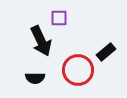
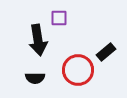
black arrow: moved 3 px left, 1 px up; rotated 16 degrees clockwise
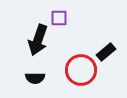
black arrow: rotated 28 degrees clockwise
red circle: moved 3 px right
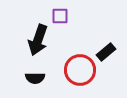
purple square: moved 1 px right, 2 px up
red circle: moved 1 px left
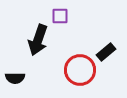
black semicircle: moved 20 px left
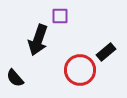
black semicircle: rotated 48 degrees clockwise
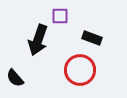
black rectangle: moved 14 px left, 14 px up; rotated 60 degrees clockwise
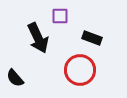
black arrow: moved 2 px up; rotated 44 degrees counterclockwise
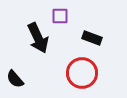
red circle: moved 2 px right, 3 px down
black semicircle: moved 1 px down
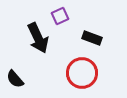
purple square: rotated 24 degrees counterclockwise
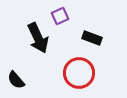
red circle: moved 3 px left
black semicircle: moved 1 px right, 1 px down
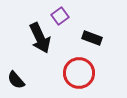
purple square: rotated 12 degrees counterclockwise
black arrow: moved 2 px right
